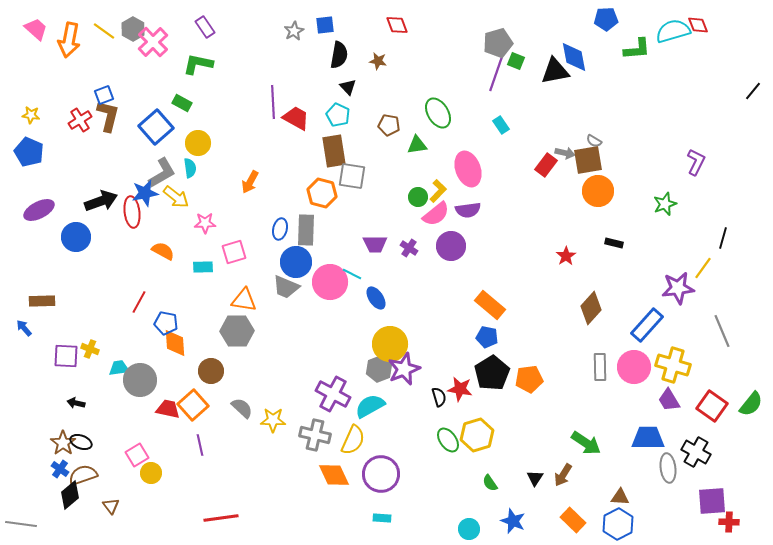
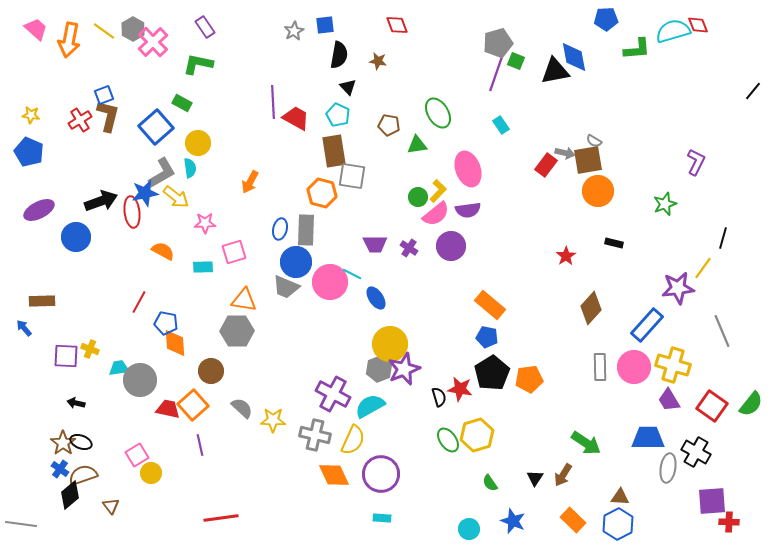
gray ellipse at (668, 468): rotated 16 degrees clockwise
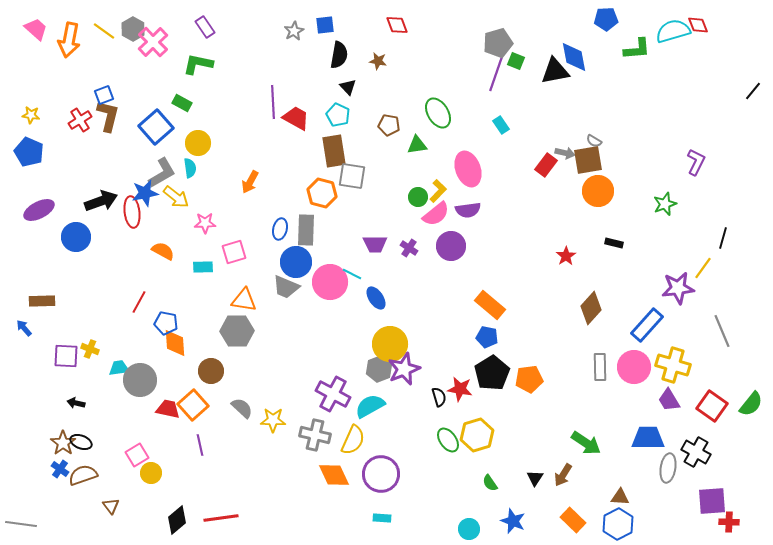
black diamond at (70, 495): moved 107 px right, 25 px down
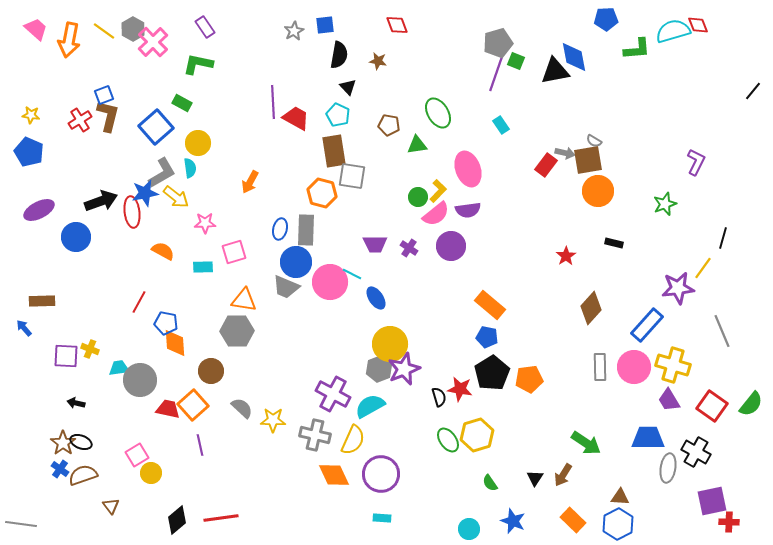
purple square at (712, 501): rotated 8 degrees counterclockwise
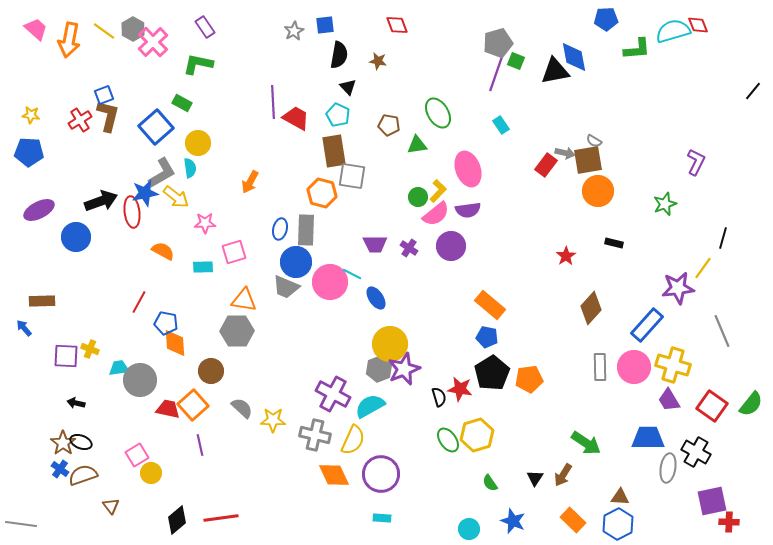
blue pentagon at (29, 152): rotated 20 degrees counterclockwise
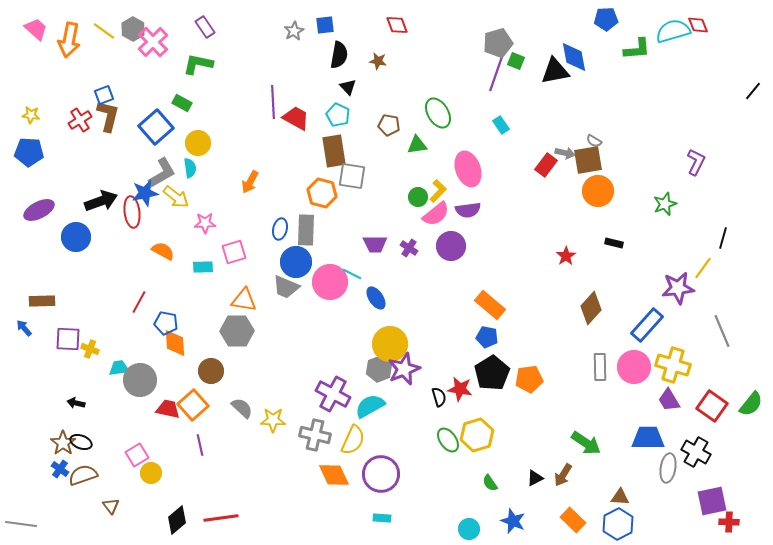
purple square at (66, 356): moved 2 px right, 17 px up
black triangle at (535, 478): rotated 30 degrees clockwise
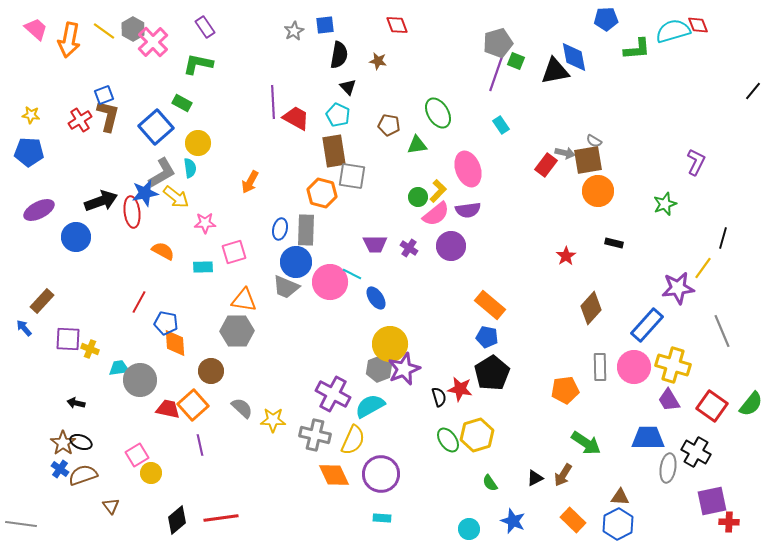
brown rectangle at (42, 301): rotated 45 degrees counterclockwise
orange pentagon at (529, 379): moved 36 px right, 11 px down
